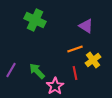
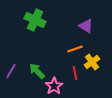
yellow cross: moved 1 px left, 2 px down
purple line: moved 1 px down
pink star: moved 1 px left
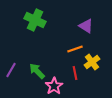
purple line: moved 1 px up
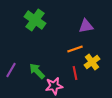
green cross: rotated 10 degrees clockwise
purple triangle: rotated 42 degrees counterclockwise
pink star: rotated 24 degrees clockwise
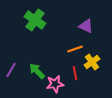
purple triangle: rotated 35 degrees clockwise
pink star: moved 1 px right, 2 px up
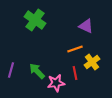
purple line: rotated 14 degrees counterclockwise
pink star: moved 1 px right, 1 px up
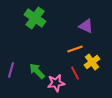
green cross: moved 2 px up
red line: rotated 16 degrees counterclockwise
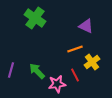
red line: moved 2 px down
pink star: moved 1 px right, 1 px down
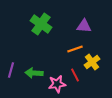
green cross: moved 6 px right, 6 px down
purple triangle: moved 2 px left; rotated 21 degrees counterclockwise
green arrow: moved 3 px left, 2 px down; rotated 42 degrees counterclockwise
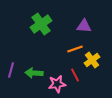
green cross: rotated 20 degrees clockwise
yellow cross: moved 2 px up
